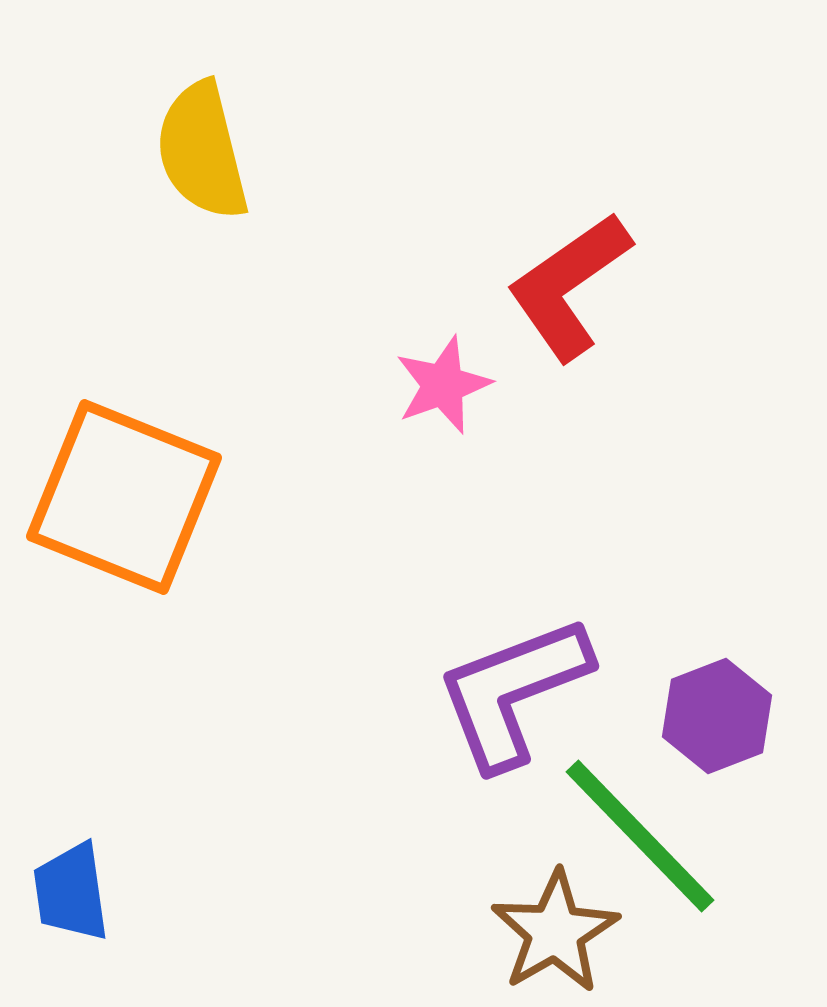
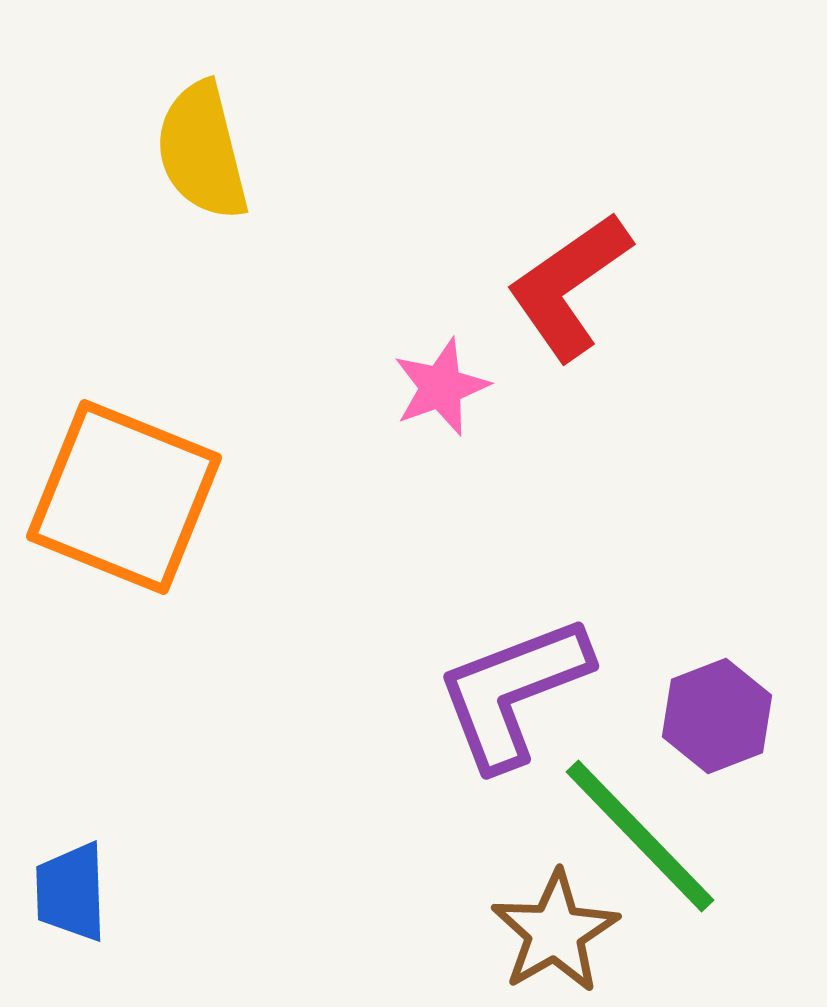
pink star: moved 2 px left, 2 px down
blue trapezoid: rotated 6 degrees clockwise
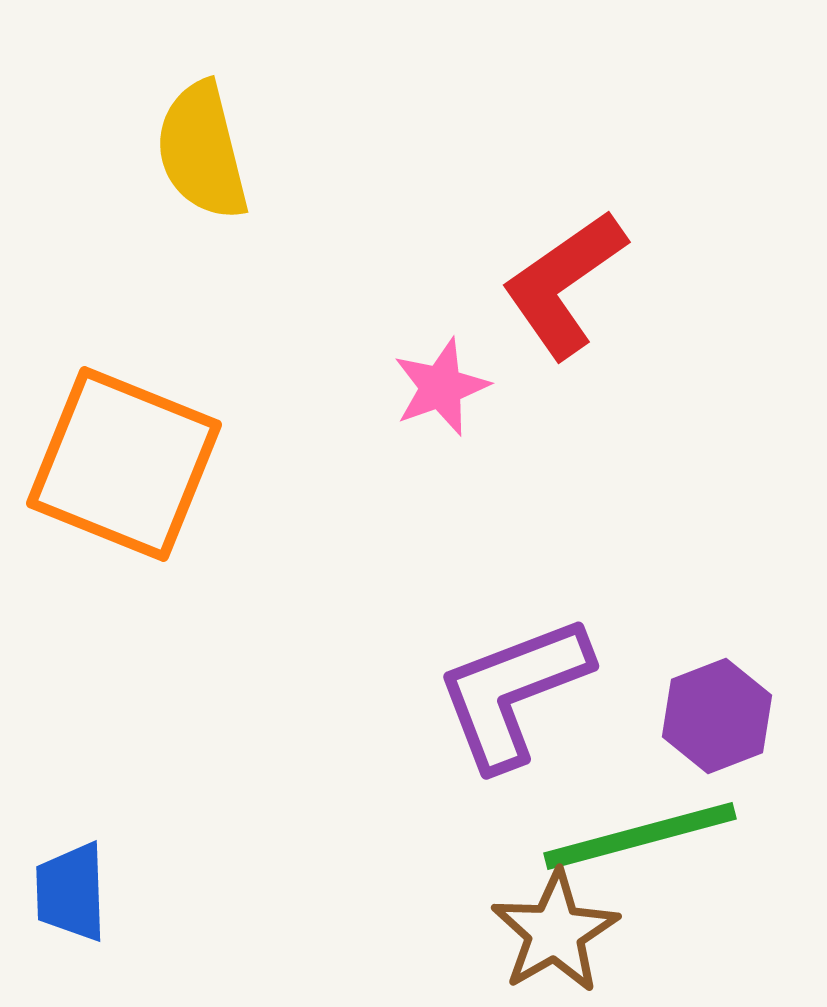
red L-shape: moved 5 px left, 2 px up
orange square: moved 33 px up
green line: rotated 61 degrees counterclockwise
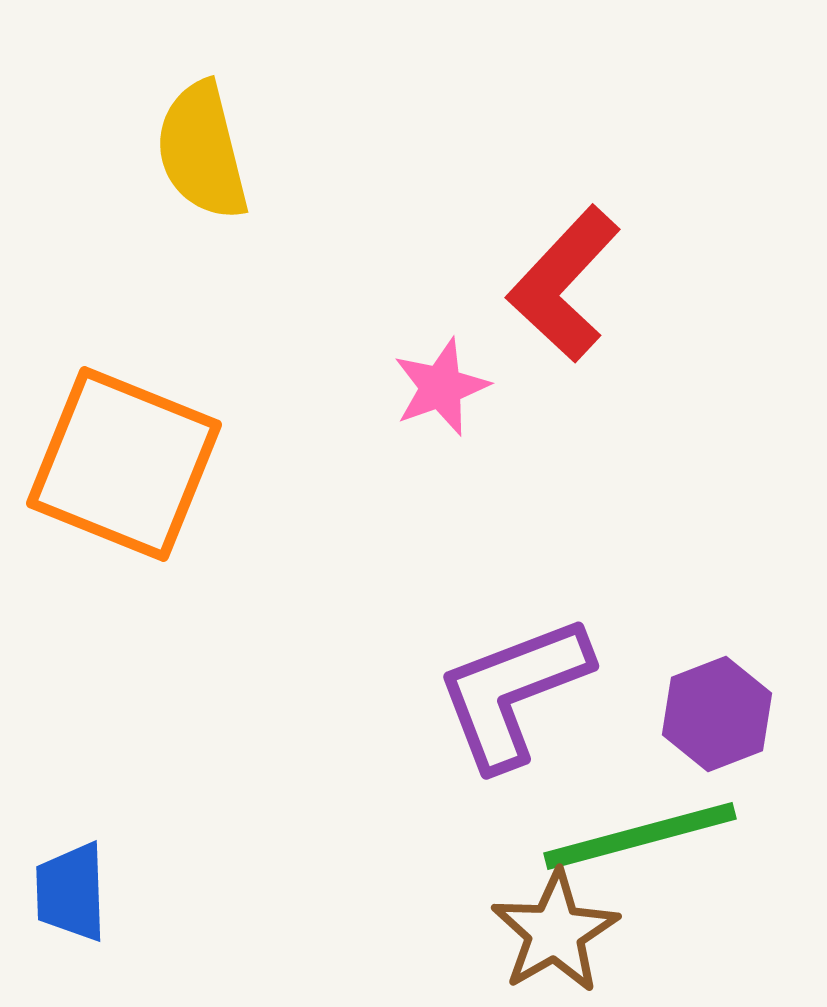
red L-shape: rotated 12 degrees counterclockwise
purple hexagon: moved 2 px up
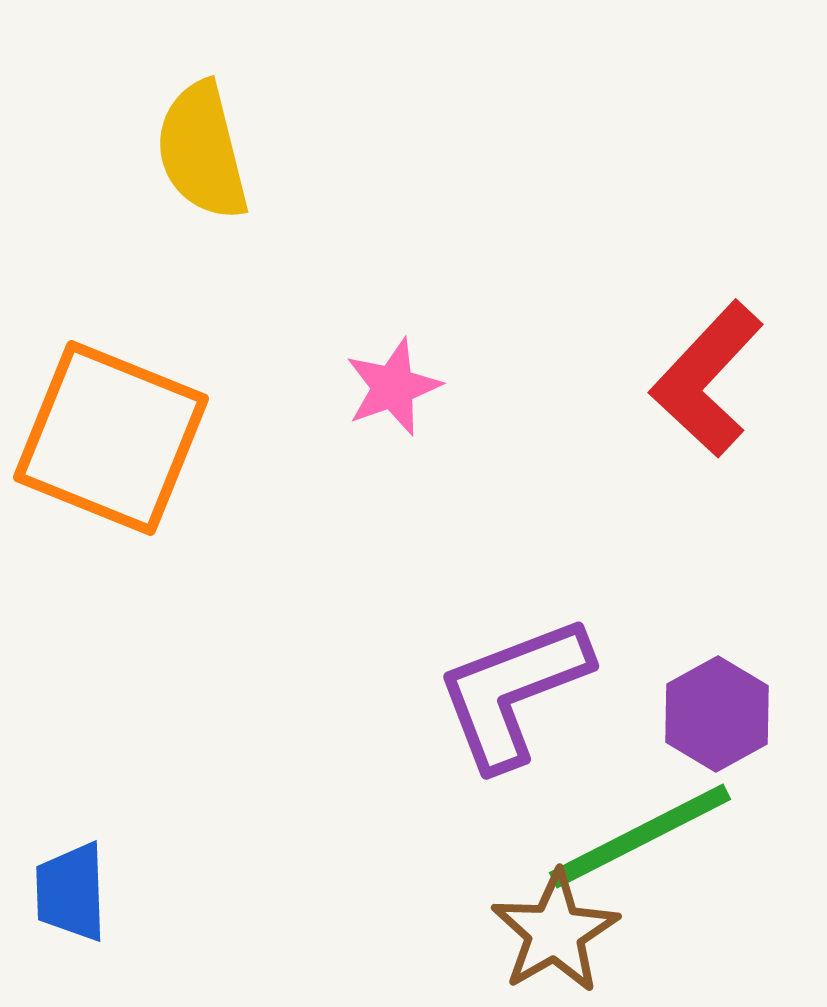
red L-shape: moved 143 px right, 95 px down
pink star: moved 48 px left
orange square: moved 13 px left, 26 px up
purple hexagon: rotated 8 degrees counterclockwise
green line: rotated 12 degrees counterclockwise
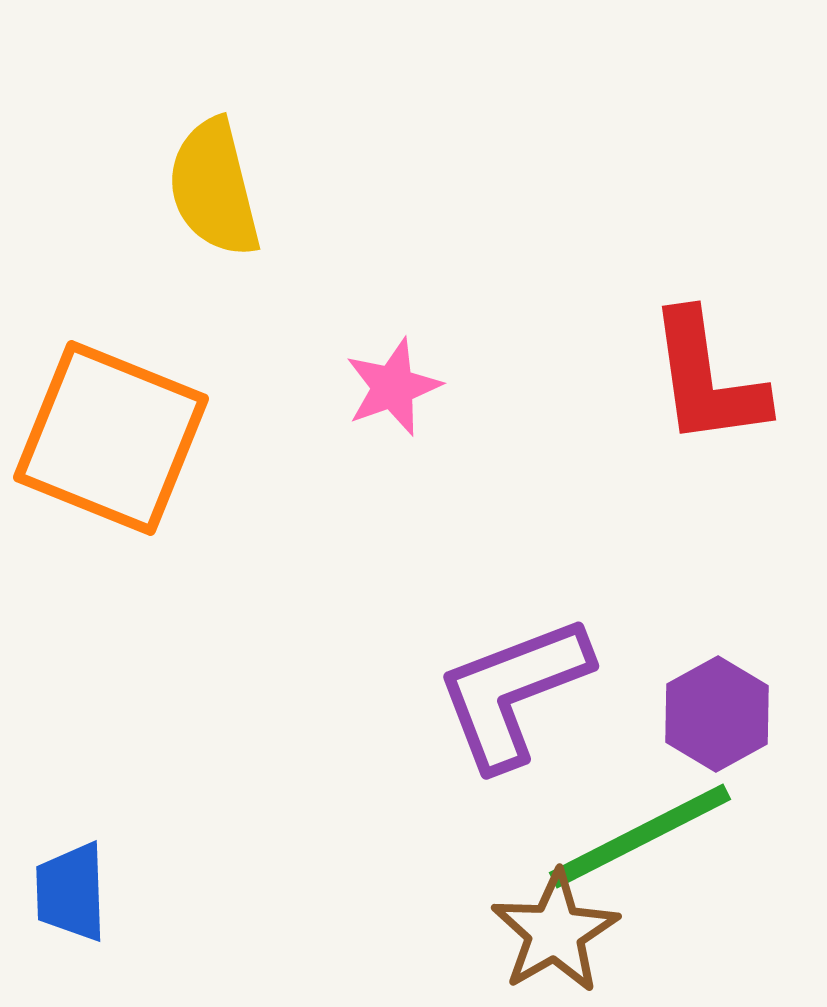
yellow semicircle: moved 12 px right, 37 px down
red L-shape: rotated 51 degrees counterclockwise
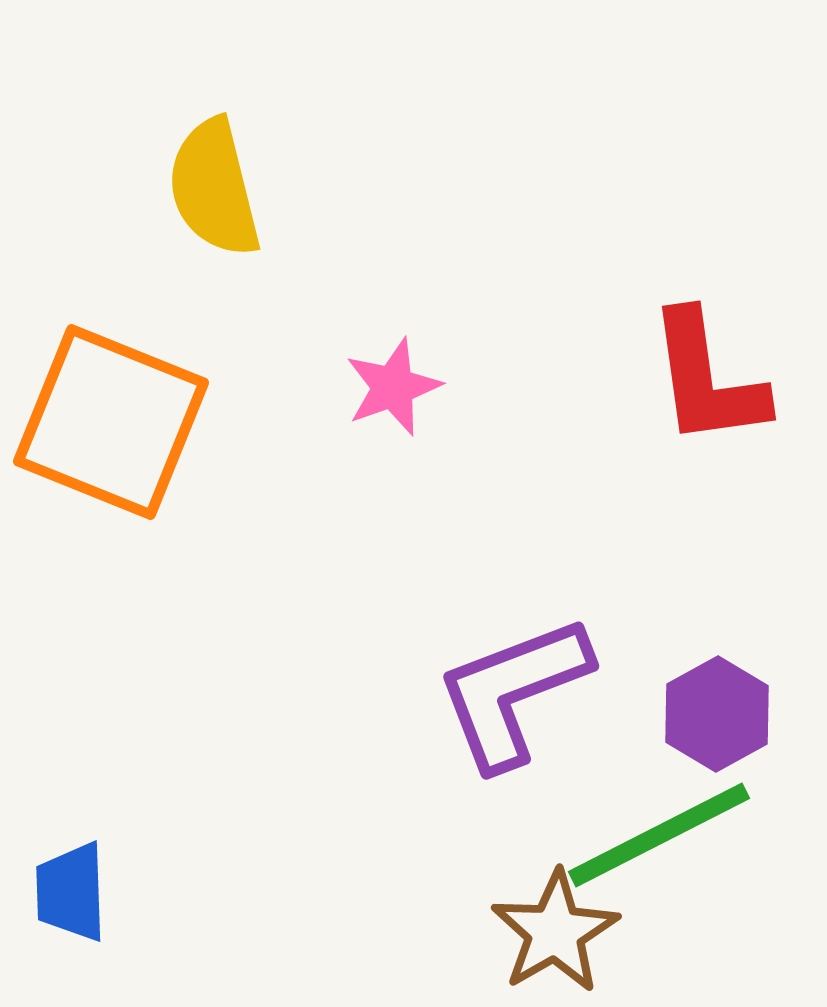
orange square: moved 16 px up
green line: moved 19 px right, 1 px up
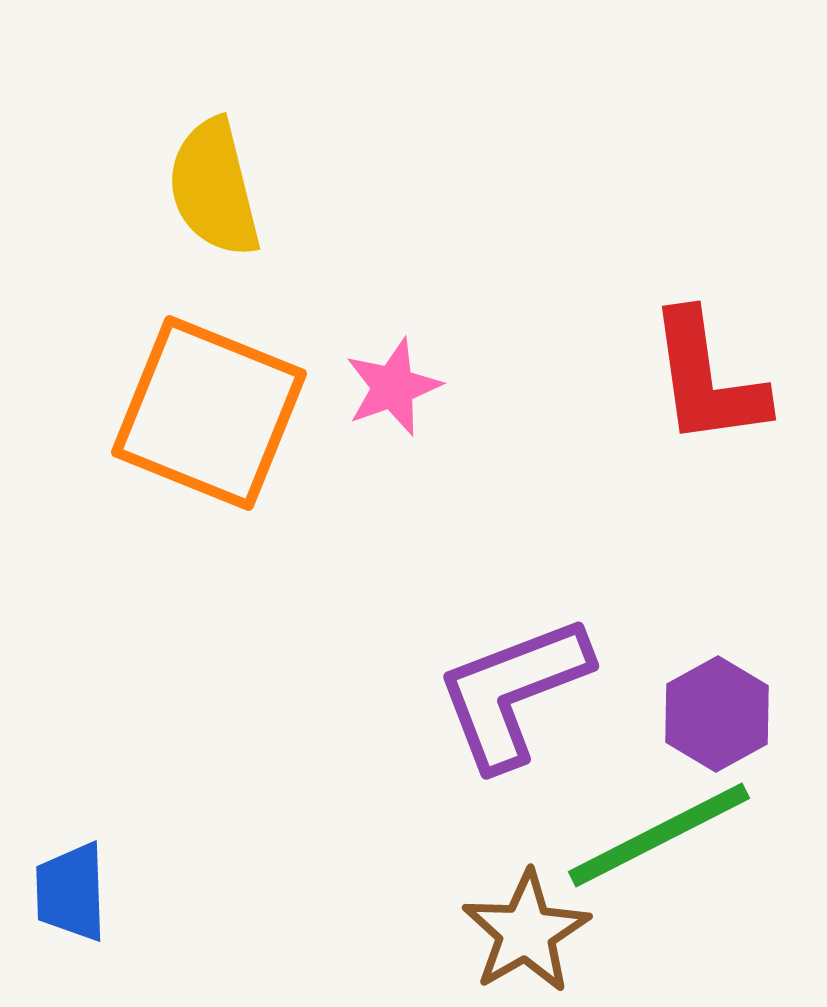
orange square: moved 98 px right, 9 px up
brown star: moved 29 px left
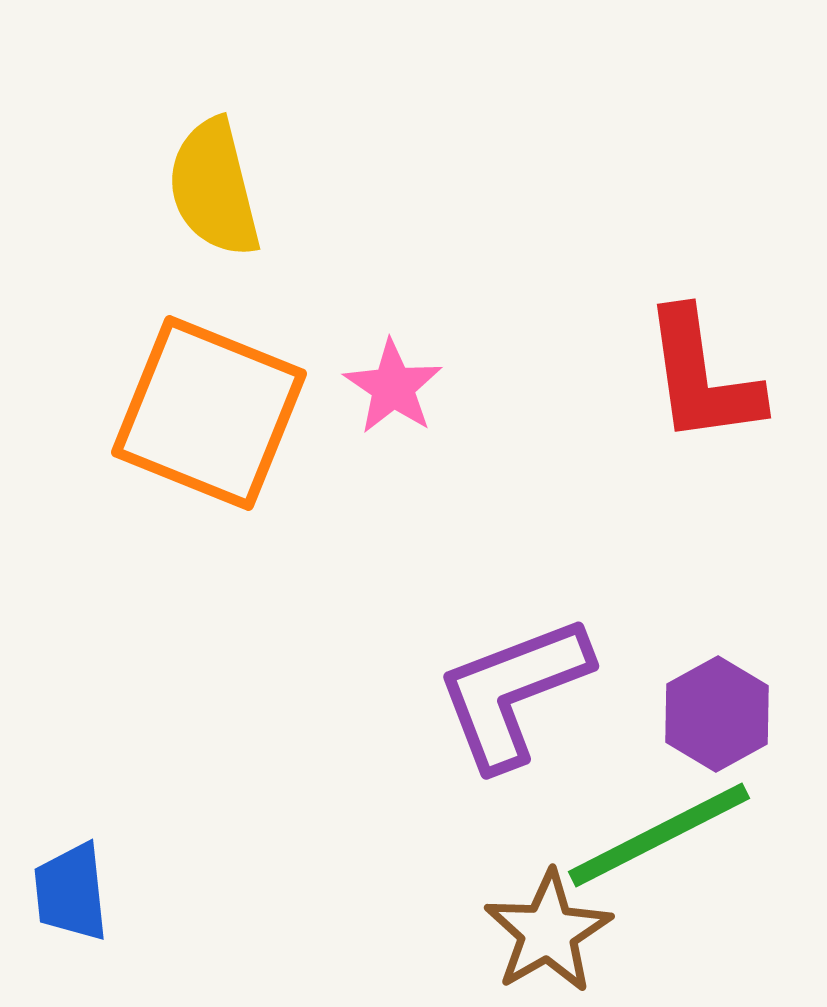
red L-shape: moved 5 px left, 2 px up
pink star: rotated 18 degrees counterclockwise
blue trapezoid: rotated 4 degrees counterclockwise
brown star: moved 22 px right
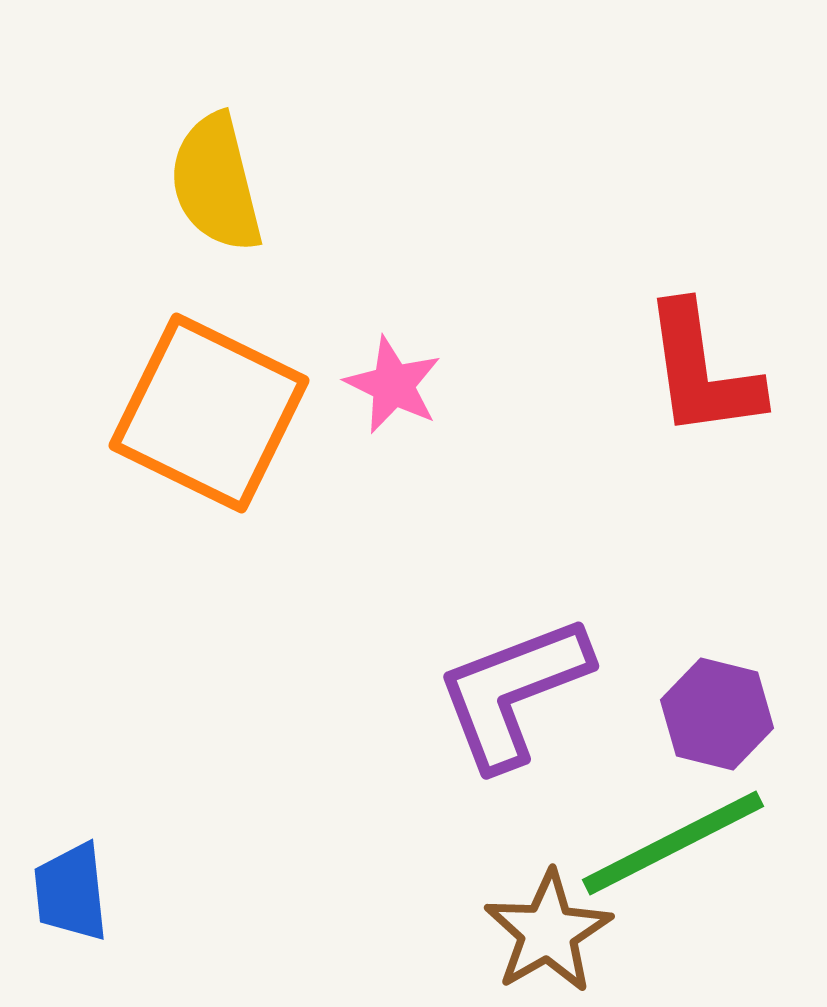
yellow semicircle: moved 2 px right, 5 px up
red L-shape: moved 6 px up
pink star: moved 2 px up; rotated 8 degrees counterclockwise
orange square: rotated 4 degrees clockwise
purple hexagon: rotated 17 degrees counterclockwise
green line: moved 14 px right, 8 px down
